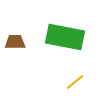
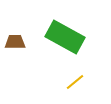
green rectangle: rotated 18 degrees clockwise
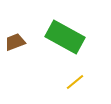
brown trapezoid: rotated 20 degrees counterclockwise
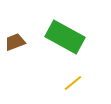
yellow line: moved 2 px left, 1 px down
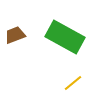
brown trapezoid: moved 7 px up
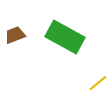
yellow line: moved 25 px right
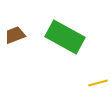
yellow line: rotated 24 degrees clockwise
